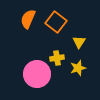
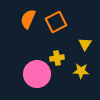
orange square: rotated 25 degrees clockwise
yellow triangle: moved 6 px right, 2 px down
yellow star: moved 3 px right, 3 px down; rotated 21 degrees clockwise
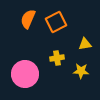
yellow triangle: rotated 48 degrees clockwise
pink circle: moved 12 px left
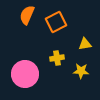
orange semicircle: moved 1 px left, 4 px up
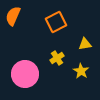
orange semicircle: moved 14 px left, 1 px down
yellow cross: rotated 24 degrees counterclockwise
yellow star: rotated 28 degrees clockwise
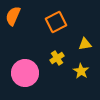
pink circle: moved 1 px up
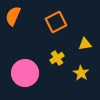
yellow star: moved 2 px down
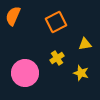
yellow star: rotated 14 degrees counterclockwise
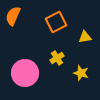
yellow triangle: moved 7 px up
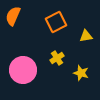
yellow triangle: moved 1 px right, 1 px up
pink circle: moved 2 px left, 3 px up
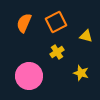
orange semicircle: moved 11 px right, 7 px down
yellow triangle: rotated 24 degrees clockwise
yellow cross: moved 6 px up
pink circle: moved 6 px right, 6 px down
